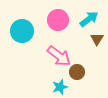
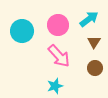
pink circle: moved 5 px down
brown triangle: moved 3 px left, 3 px down
pink arrow: rotated 10 degrees clockwise
brown circle: moved 18 px right, 4 px up
cyan star: moved 5 px left, 1 px up
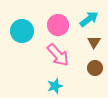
pink arrow: moved 1 px left, 1 px up
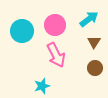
pink circle: moved 3 px left
pink arrow: moved 2 px left; rotated 15 degrees clockwise
cyan star: moved 13 px left
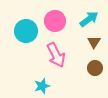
pink circle: moved 4 px up
cyan circle: moved 4 px right
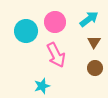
pink circle: moved 1 px down
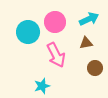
cyan arrow: rotated 12 degrees clockwise
cyan circle: moved 2 px right, 1 px down
brown triangle: moved 8 px left, 1 px down; rotated 48 degrees clockwise
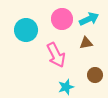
pink circle: moved 7 px right, 3 px up
cyan circle: moved 2 px left, 2 px up
brown circle: moved 7 px down
cyan star: moved 24 px right, 1 px down
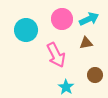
cyan star: rotated 21 degrees counterclockwise
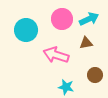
pink arrow: rotated 135 degrees clockwise
cyan star: rotated 21 degrees counterclockwise
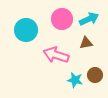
cyan star: moved 9 px right, 7 px up
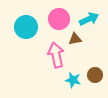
pink circle: moved 3 px left
cyan circle: moved 3 px up
brown triangle: moved 11 px left, 4 px up
pink arrow: rotated 60 degrees clockwise
cyan star: moved 2 px left
